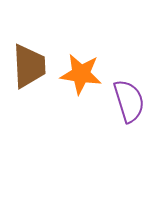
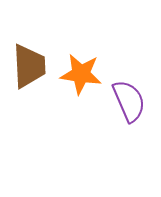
purple semicircle: rotated 6 degrees counterclockwise
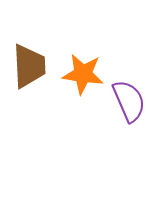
orange star: moved 2 px right
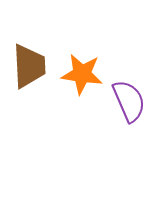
orange star: moved 1 px left
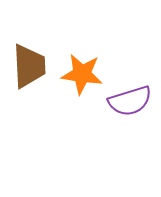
purple semicircle: moved 1 px right; rotated 96 degrees clockwise
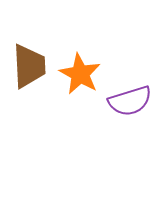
orange star: moved 2 px left; rotated 21 degrees clockwise
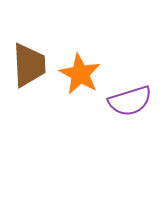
brown trapezoid: moved 1 px up
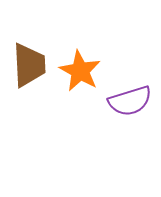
orange star: moved 3 px up
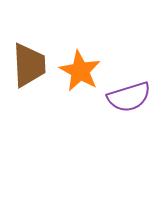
purple semicircle: moved 1 px left, 4 px up
